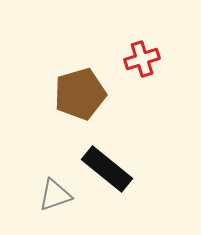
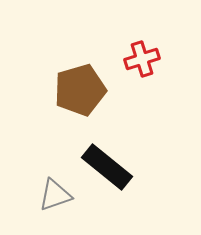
brown pentagon: moved 4 px up
black rectangle: moved 2 px up
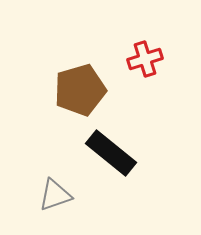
red cross: moved 3 px right
black rectangle: moved 4 px right, 14 px up
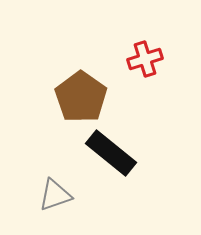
brown pentagon: moved 1 px right, 7 px down; rotated 21 degrees counterclockwise
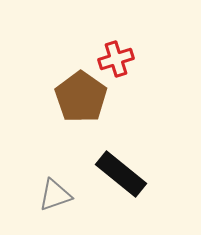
red cross: moved 29 px left
black rectangle: moved 10 px right, 21 px down
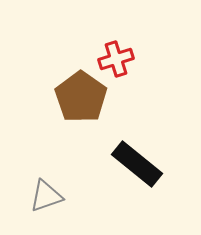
black rectangle: moved 16 px right, 10 px up
gray triangle: moved 9 px left, 1 px down
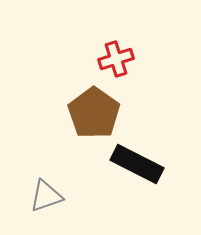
brown pentagon: moved 13 px right, 16 px down
black rectangle: rotated 12 degrees counterclockwise
